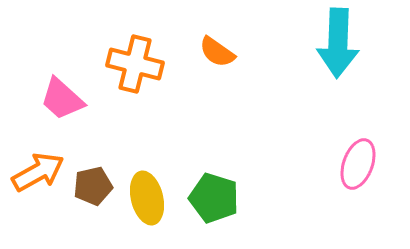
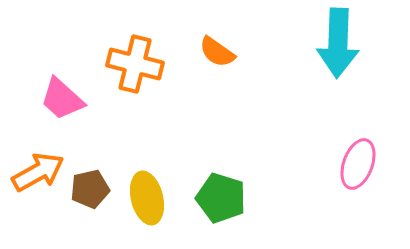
brown pentagon: moved 3 px left, 3 px down
green pentagon: moved 7 px right
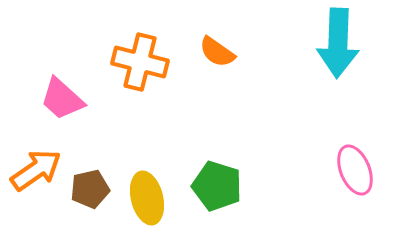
orange cross: moved 5 px right, 2 px up
pink ellipse: moved 3 px left, 6 px down; rotated 42 degrees counterclockwise
orange arrow: moved 2 px left, 2 px up; rotated 6 degrees counterclockwise
green pentagon: moved 4 px left, 12 px up
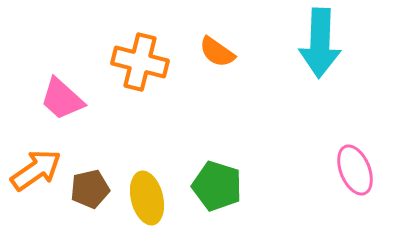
cyan arrow: moved 18 px left
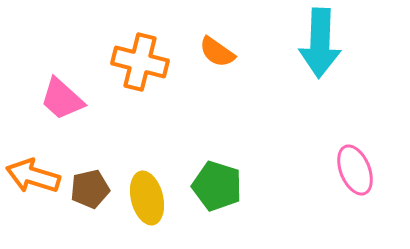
orange arrow: moved 3 px left, 6 px down; rotated 128 degrees counterclockwise
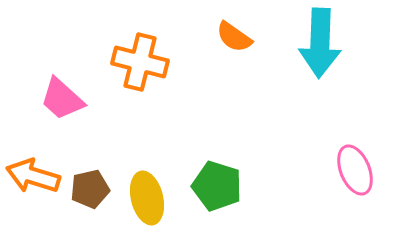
orange semicircle: moved 17 px right, 15 px up
